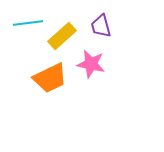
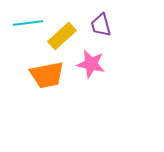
purple trapezoid: moved 1 px up
orange trapezoid: moved 3 px left, 3 px up; rotated 15 degrees clockwise
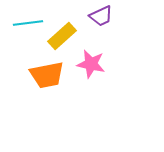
purple trapezoid: moved 9 px up; rotated 100 degrees counterclockwise
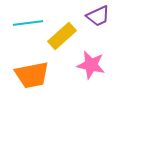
purple trapezoid: moved 3 px left
pink star: moved 1 px down
orange trapezoid: moved 15 px left
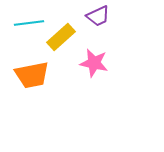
cyan line: moved 1 px right
yellow rectangle: moved 1 px left, 1 px down
pink star: moved 3 px right, 2 px up
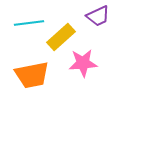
pink star: moved 11 px left; rotated 16 degrees counterclockwise
